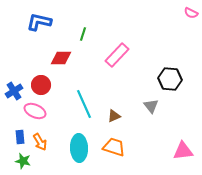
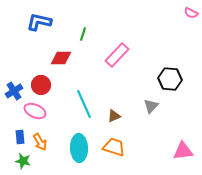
gray triangle: rotated 21 degrees clockwise
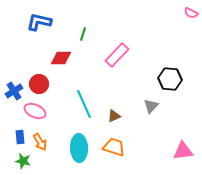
red circle: moved 2 px left, 1 px up
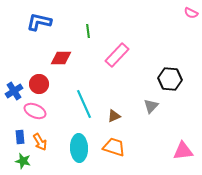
green line: moved 5 px right, 3 px up; rotated 24 degrees counterclockwise
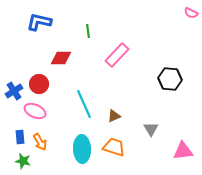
gray triangle: moved 23 px down; rotated 14 degrees counterclockwise
cyan ellipse: moved 3 px right, 1 px down
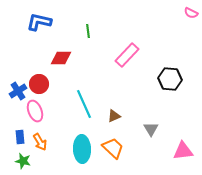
pink rectangle: moved 10 px right
blue cross: moved 4 px right
pink ellipse: rotated 45 degrees clockwise
orange trapezoid: moved 1 px left, 1 px down; rotated 25 degrees clockwise
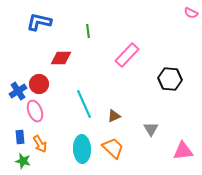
orange arrow: moved 2 px down
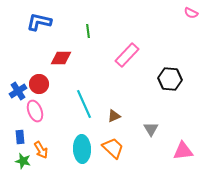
orange arrow: moved 1 px right, 6 px down
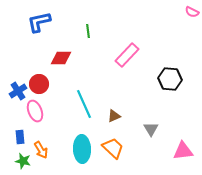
pink semicircle: moved 1 px right, 1 px up
blue L-shape: rotated 25 degrees counterclockwise
